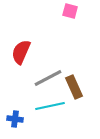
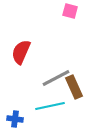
gray line: moved 8 px right
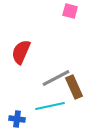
blue cross: moved 2 px right
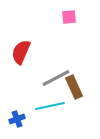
pink square: moved 1 px left, 6 px down; rotated 21 degrees counterclockwise
blue cross: rotated 28 degrees counterclockwise
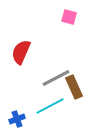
pink square: rotated 21 degrees clockwise
cyan line: rotated 16 degrees counterclockwise
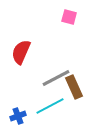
blue cross: moved 1 px right, 3 px up
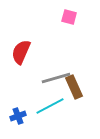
gray line: rotated 12 degrees clockwise
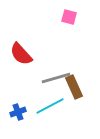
red semicircle: moved 2 px down; rotated 65 degrees counterclockwise
blue cross: moved 4 px up
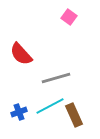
pink square: rotated 21 degrees clockwise
brown rectangle: moved 28 px down
blue cross: moved 1 px right
